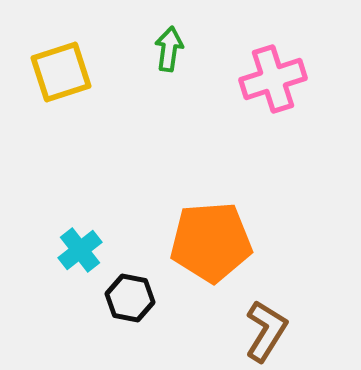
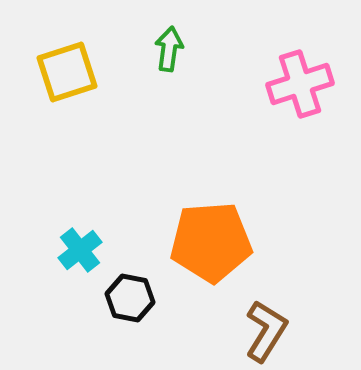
yellow square: moved 6 px right
pink cross: moved 27 px right, 5 px down
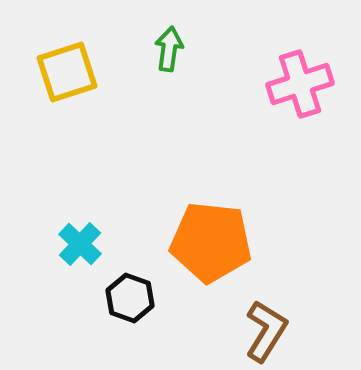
orange pentagon: rotated 10 degrees clockwise
cyan cross: moved 6 px up; rotated 9 degrees counterclockwise
black hexagon: rotated 9 degrees clockwise
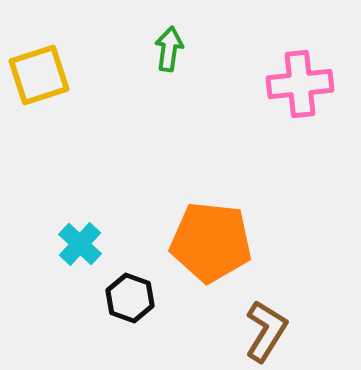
yellow square: moved 28 px left, 3 px down
pink cross: rotated 12 degrees clockwise
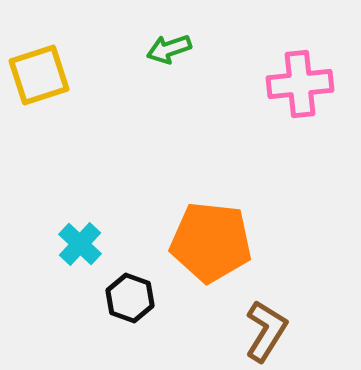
green arrow: rotated 117 degrees counterclockwise
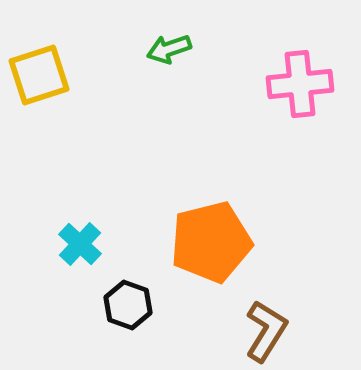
orange pentagon: rotated 20 degrees counterclockwise
black hexagon: moved 2 px left, 7 px down
